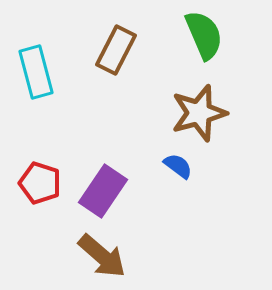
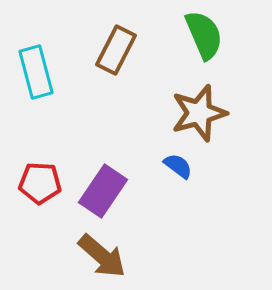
red pentagon: rotated 15 degrees counterclockwise
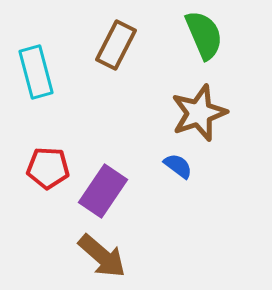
brown rectangle: moved 5 px up
brown star: rotated 4 degrees counterclockwise
red pentagon: moved 8 px right, 15 px up
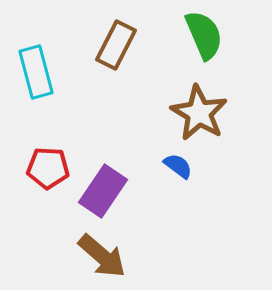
brown star: rotated 22 degrees counterclockwise
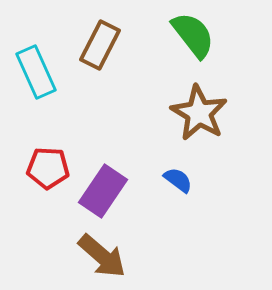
green semicircle: moved 11 px left; rotated 15 degrees counterclockwise
brown rectangle: moved 16 px left
cyan rectangle: rotated 9 degrees counterclockwise
blue semicircle: moved 14 px down
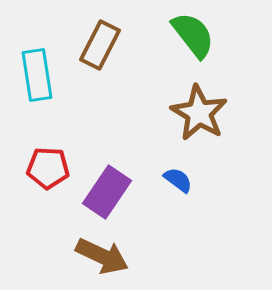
cyan rectangle: moved 1 px right, 3 px down; rotated 15 degrees clockwise
purple rectangle: moved 4 px right, 1 px down
brown arrow: rotated 16 degrees counterclockwise
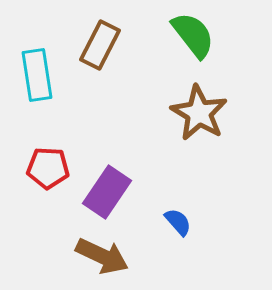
blue semicircle: moved 42 px down; rotated 12 degrees clockwise
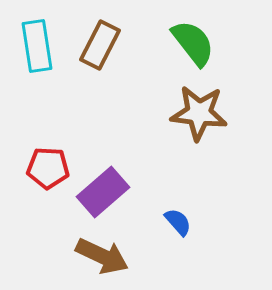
green semicircle: moved 8 px down
cyan rectangle: moved 29 px up
brown star: rotated 24 degrees counterclockwise
purple rectangle: moved 4 px left; rotated 15 degrees clockwise
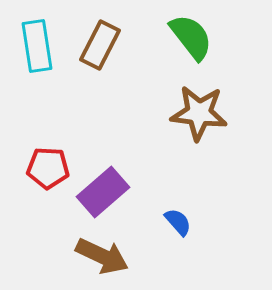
green semicircle: moved 2 px left, 6 px up
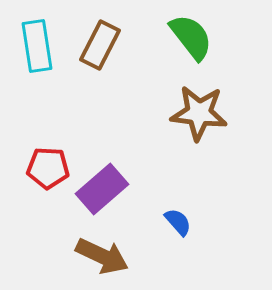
purple rectangle: moved 1 px left, 3 px up
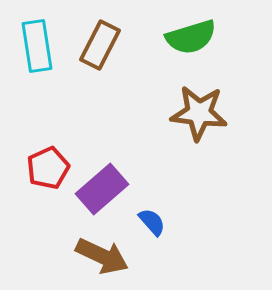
green semicircle: rotated 111 degrees clockwise
red pentagon: rotated 27 degrees counterclockwise
blue semicircle: moved 26 px left
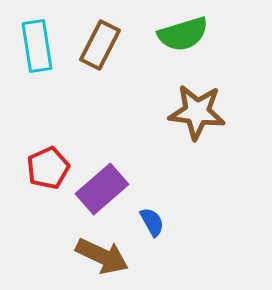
green semicircle: moved 8 px left, 3 px up
brown star: moved 2 px left, 1 px up
blue semicircle: rotated 12 degrees clockwise
